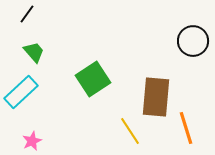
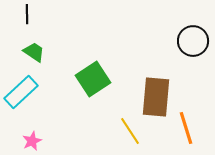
black line: rotated 36 degrees counterclockwise
green trapezoid: rotated 15 degrees counterclockwise
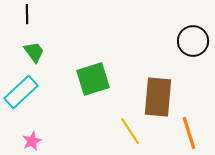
green trapezoid: rotated 20 degrees clockwise
green square: rotated 16 degrees clockwise
brown rectangle: moved 2 px right
orange line: moved 3 px right, 5 px down
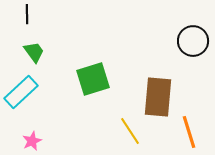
orange line: moved 1 px up
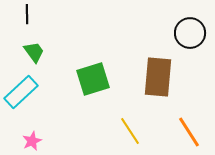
black circle: moved 3 px left, 8 px up
brown rectangle: moved 20 px up
orange line: rotated 16 degrees counterclockwise
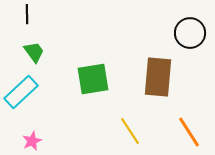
green square: rotated 8 degrees clockwise
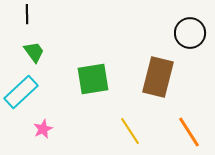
brown rectangle: rotated 9 degrees clockwise
pink star: moved 11 px right, 12 px up
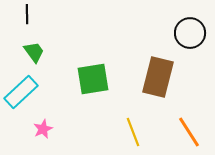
yellow line: moved 3 px right, 1 px down; rotated 12 degrees clockwise
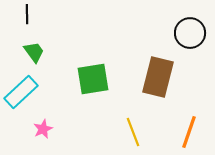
orange line: rotated 52 degrees clockwise
